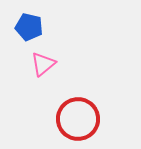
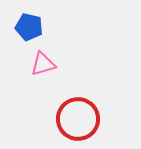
pink triangle: rotated 24 degrees clockwise
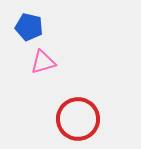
pink triangle: moved 2 px up
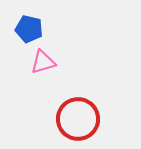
blue pentagon: moved 2 px down
